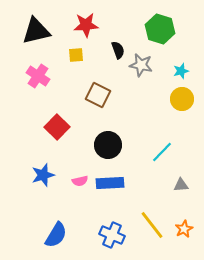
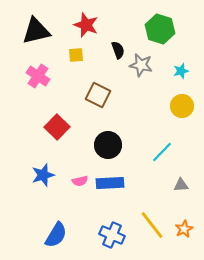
red star: rotated 25 degrees clockwise
yellow circle: moved 7 px down
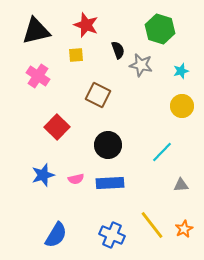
pink semicircle: moved 4 px left, 2 px up
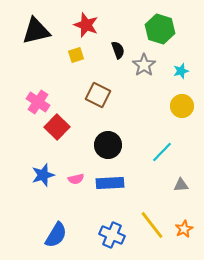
yellow square: rotated 14 degrees counterclockwise
gray star: moved 3 px right; rotated 25 degrees clockwise
pink cross: moved 26 px down
